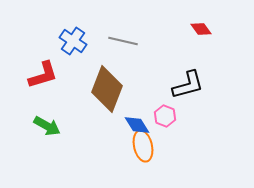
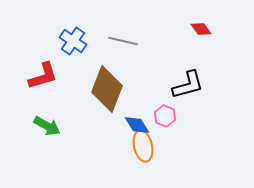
red L-shape: moved 1 px down
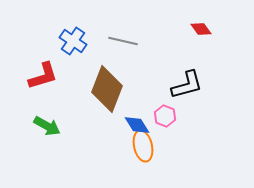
black L-shape: moved 1 px left
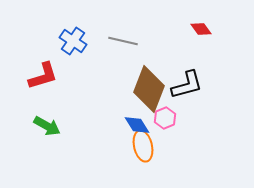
brown diamond: moved 42 px right
pink hexagon: moved 2 px down; rotated 15 degrees clockwise
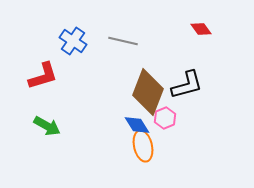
brown diamond: moved 1 px left, 3 px down
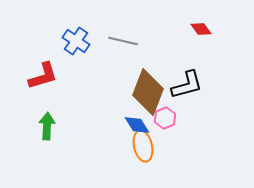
blue cross: moved 3 px right
green arrow: rotated 116 degrees counterclockwise
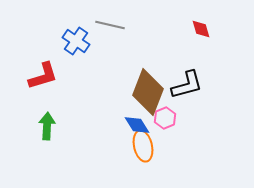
red diamond: rotated 20 degrees clockwise
gray line: moved 13 px left, 16 px up
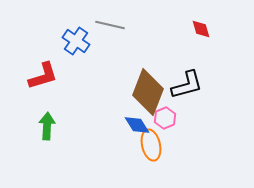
orange ellipse: moved 8 px right, 1 px up
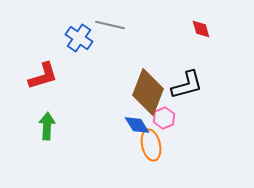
blue cross: moved 3 px right, 3 px up
pink hexagon: moved 1 px left
